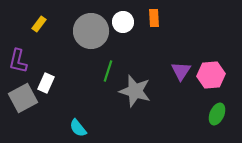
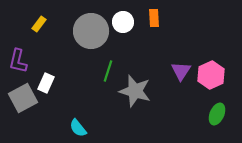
pink hexagon: rotated 20 degrees counterclockwise
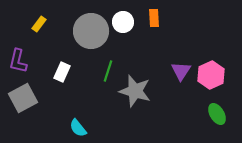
white rectangle: moved 16 px right, 11 px up
green ellipse: rotated 55 degrees counterclockwise
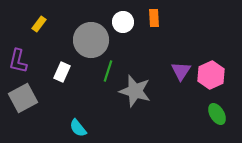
gray circle: moved 9 px down
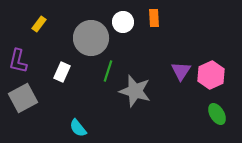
gray circle: moved 2 px up
